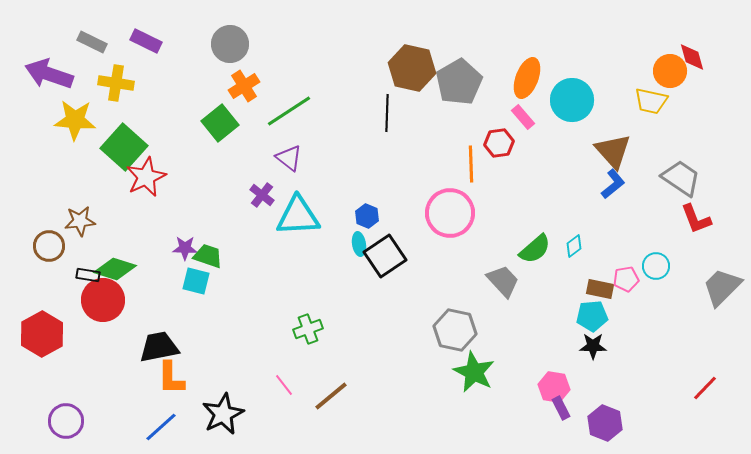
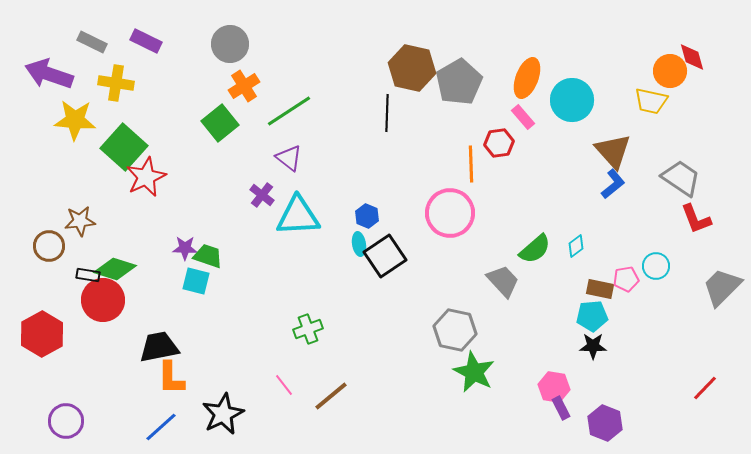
cyan diamond at (574, 246): moved 2 px right
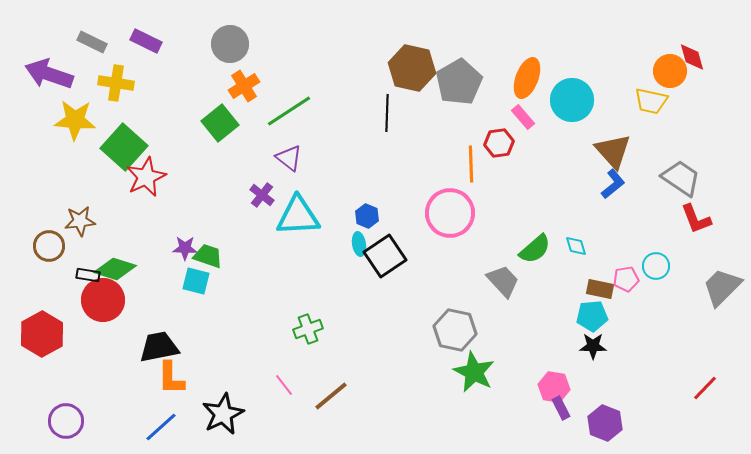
cyan diamond at (576, 246): rotated 70 degrees counterclockwise
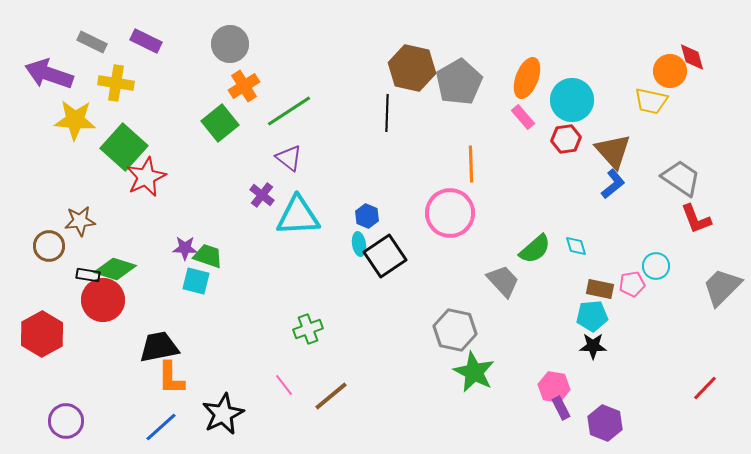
red hexagon at (499, 143): moved 67 px right, 4 px up
pink pentagon at (626, 279): moved 6 px right, 5 px down
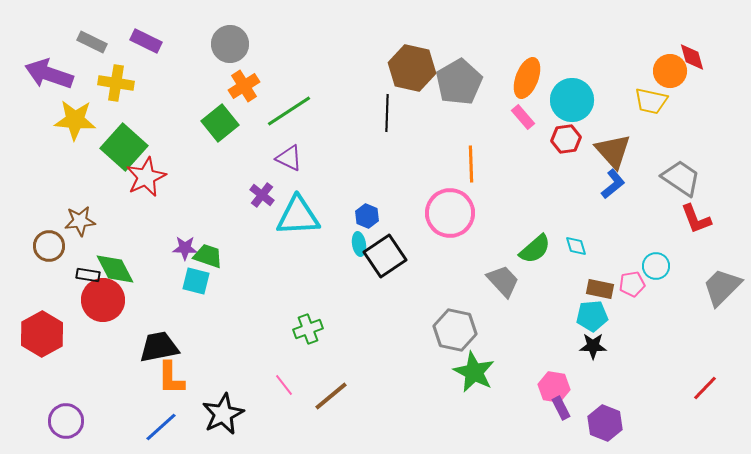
purple triangle at (289, 158): rotated 12 degrees counterclockwise
green diamond at (115, 269): rotated 45 degrees clockwise
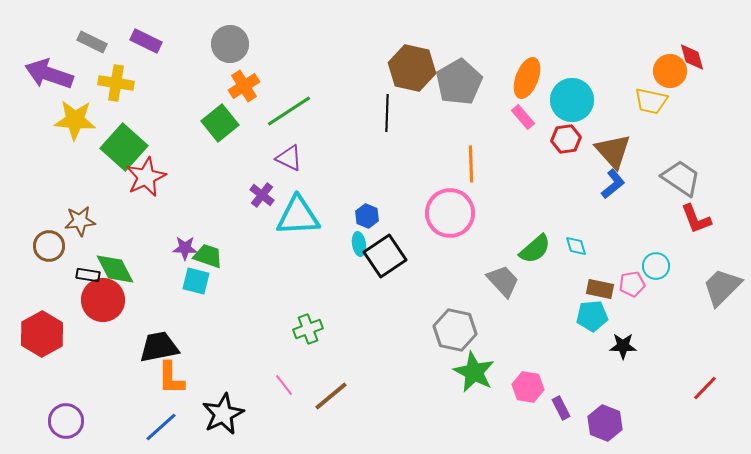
black star at (593, 346): moved 30 px right
pink hexagon at (554, 387): moved 26 px left
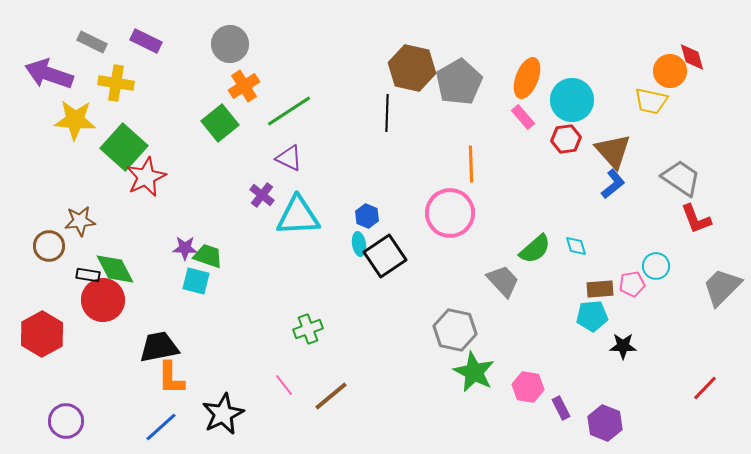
brown rectangle at (600, 289): rotated 16 degrees counterclockwise
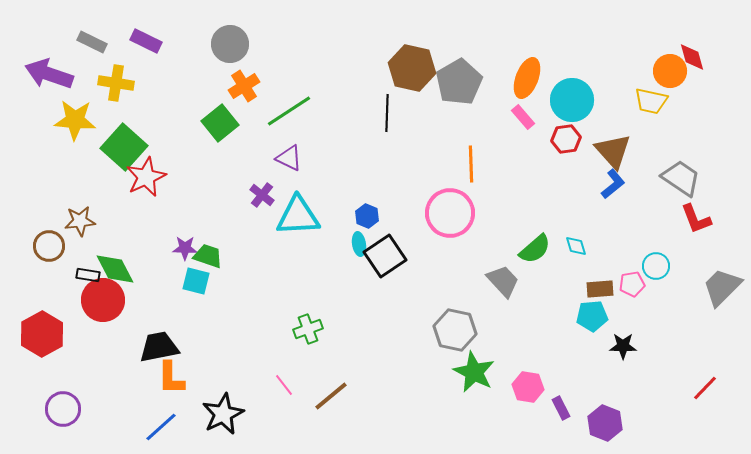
purple circle at (66, 421): moved 3 px left, 12 px up
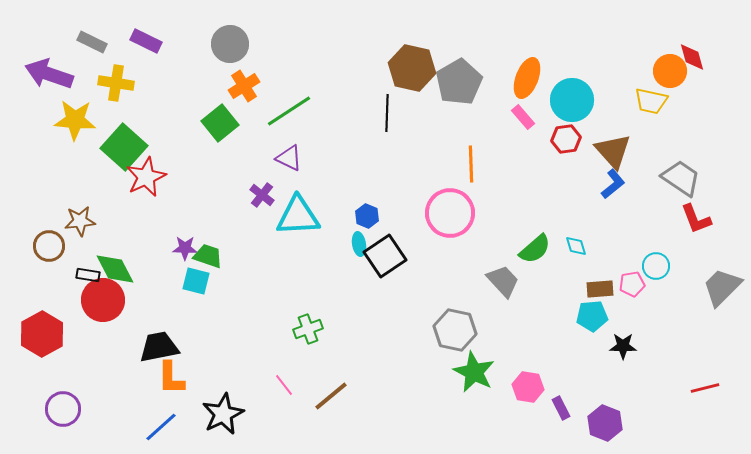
red line at (705, 388): rotated 32 degrees clockwise
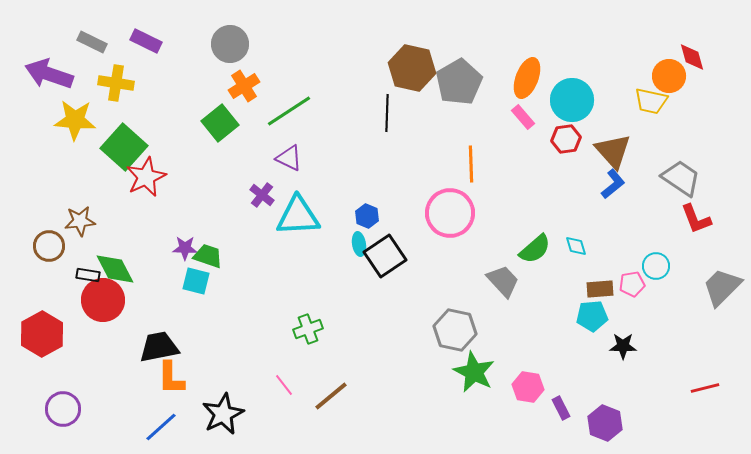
orange circle at (670, 71): moved 1 px left, 5 px down
